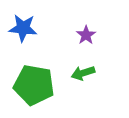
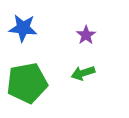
green pentagon: moved 7 px left, 2 px up; rotated 21 degrees counterclockwise
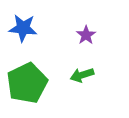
green arrow: moved 1 px left, 2 px down
green pentagon: rotated 15 degrees counterclockwise
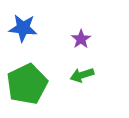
purple star: moved 5 px left, 4 px down
green pentagon: moved 1 px down
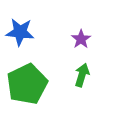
blue star: moved 3 px left, 4 px down
green arrow: rotated 125 degrees clockwise
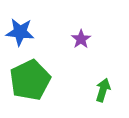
green arrow: moved 21 px right, 15 px down
green pentagon: moved 3 px right, 4 px up
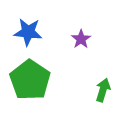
blue star: moved 8 px right
green pentagon: rotated 12 degrees counterclockwise
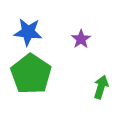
green pentagon: moved 1 px right, 6 px up
green arrow: moved 2 px left, 3 px up
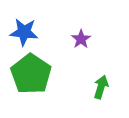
blue star: moved 4 px left
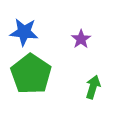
green arrow: moved 8 px left
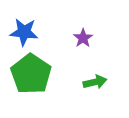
purple star: moved 2 px right, 1 px up
green arrow: moved 2 px right, 5 px up; rotated 60 degrees clockwise
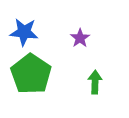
purple star: moved 3 px left
green arrow: rotated 75 degrees counterclockwise
